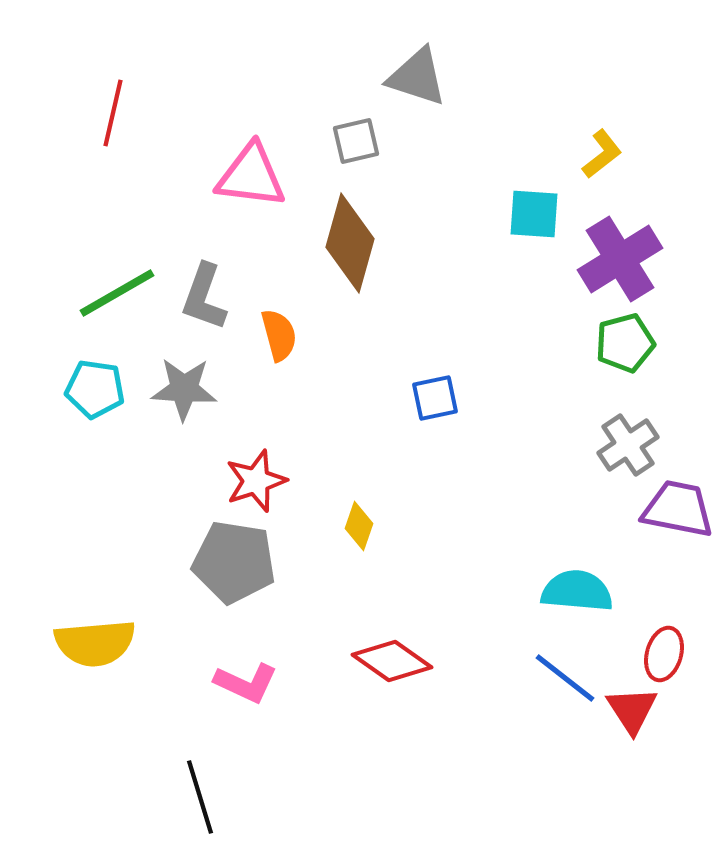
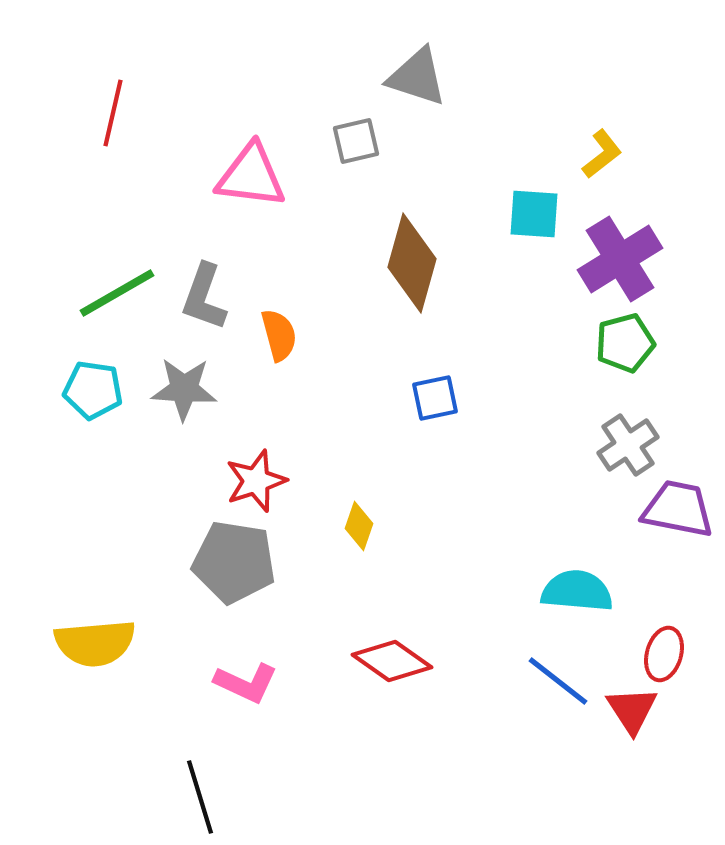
brown diamond: moved 62 px right, 20 px down
cyan pentagon: moved 2 px left, 1 px down
blue line: moved 7 px left, 3 px down
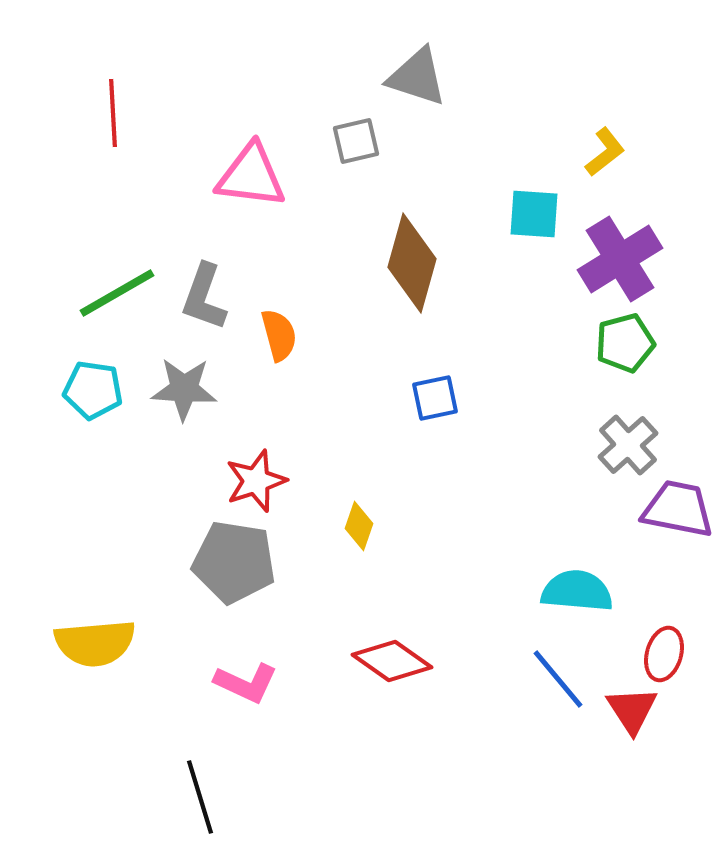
red line: rotated 16 degrees counterclockwise
yellow L-shape: moved 3 px right, 2 px up
gray cross: rotated 8 degrees counterclockwise
blue line: moved 2 px up; rotated 12 degrees clockwise
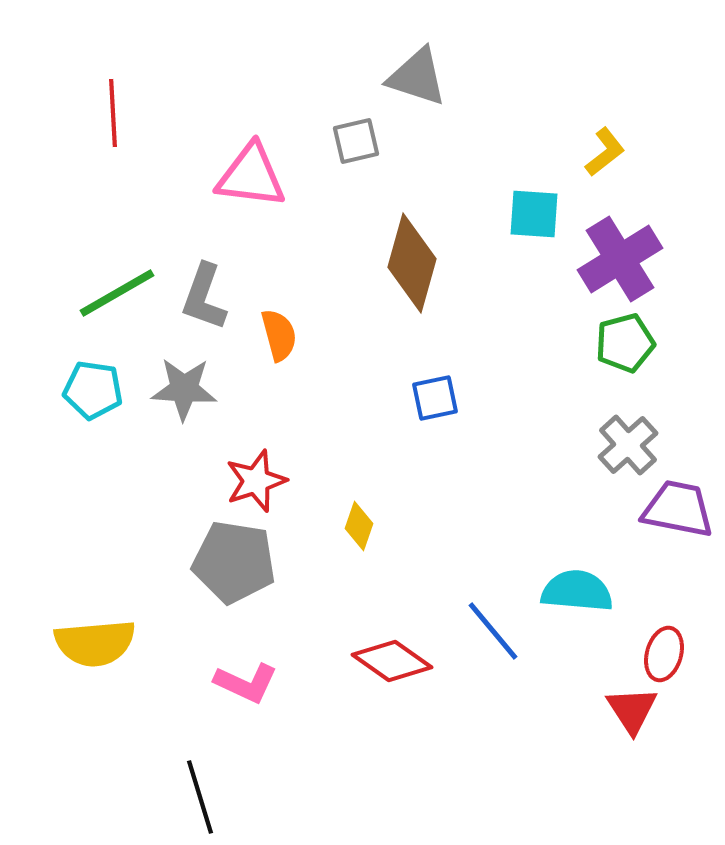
blue line: moved 65 px left, 48 px up
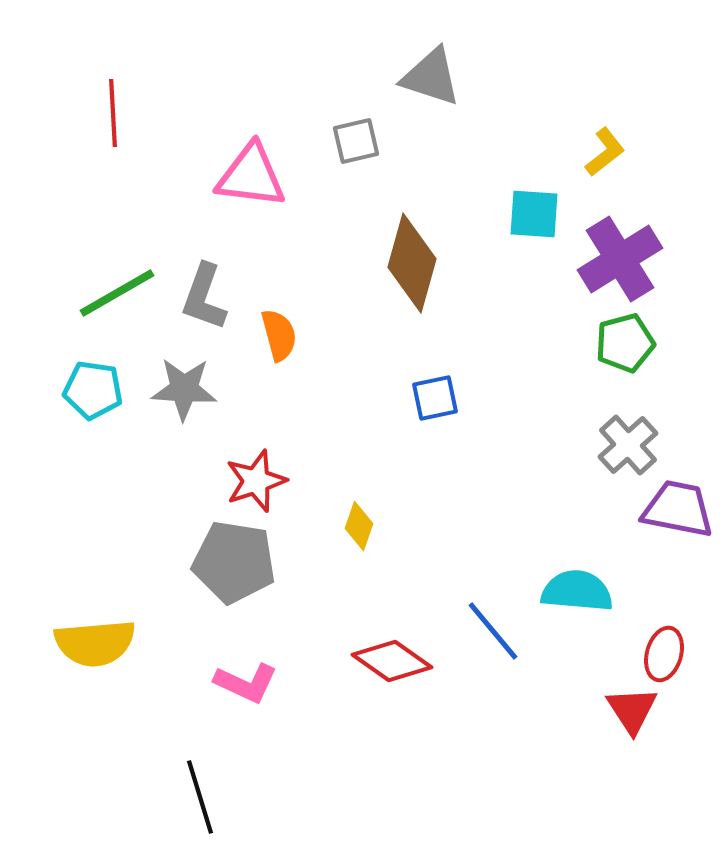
gray triangle: moved 14 px right
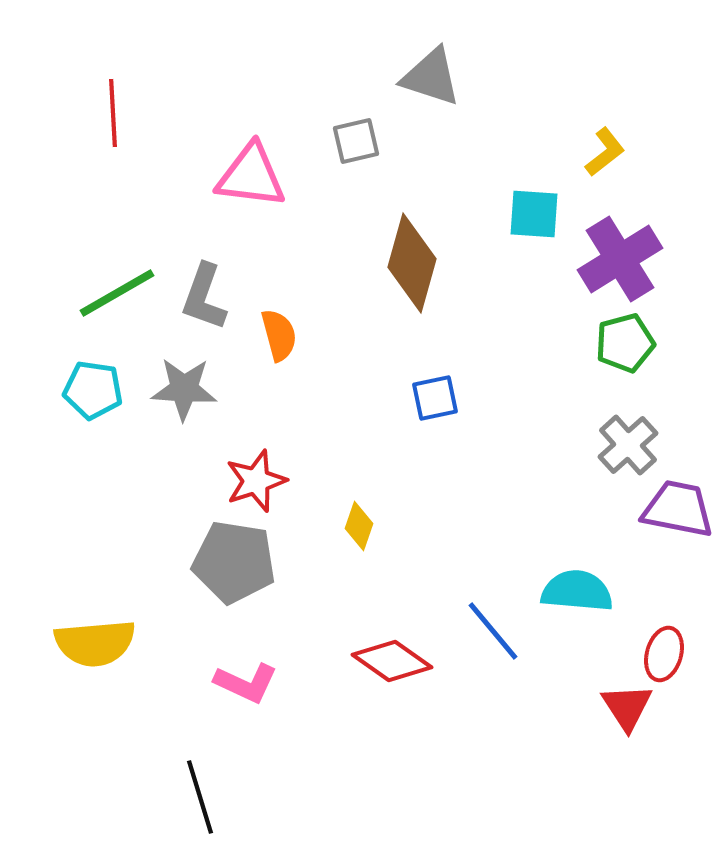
red triangle: moved 5 px left, 3 px up
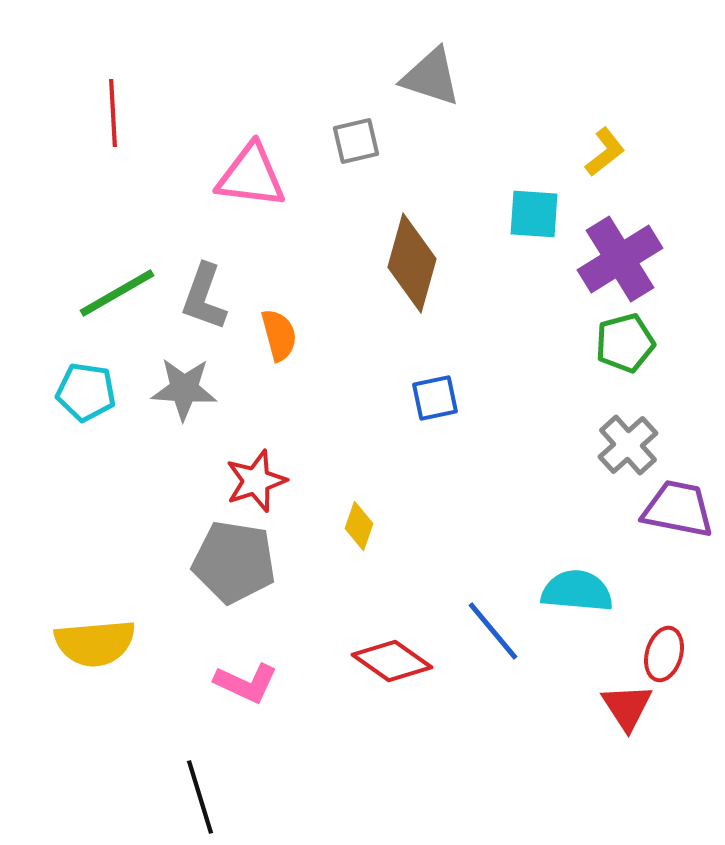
cyan pentagon: moved 7 px left, 2 px down
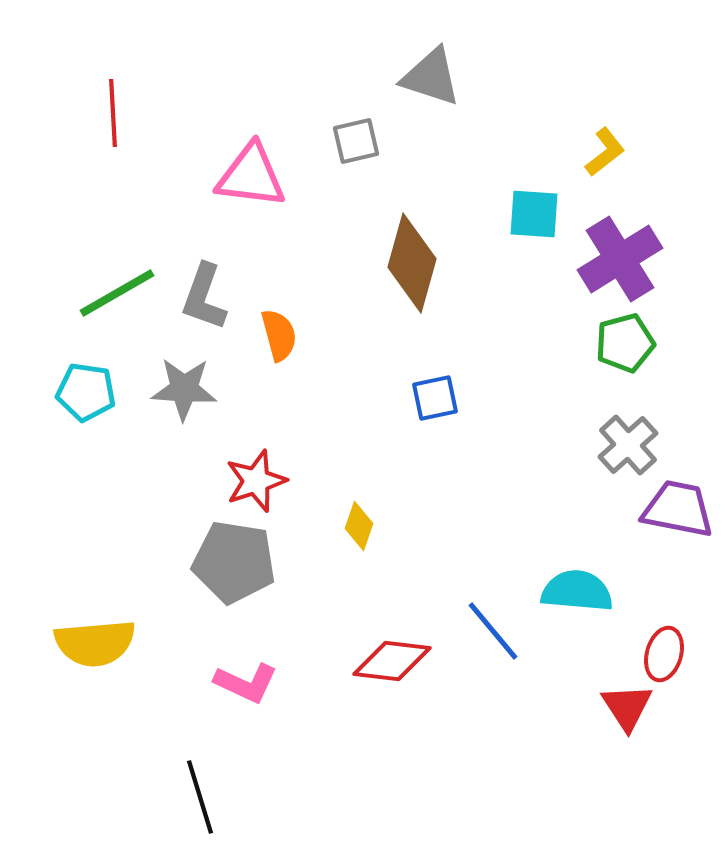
red diamond: rotated 28 degrees counterclockwise
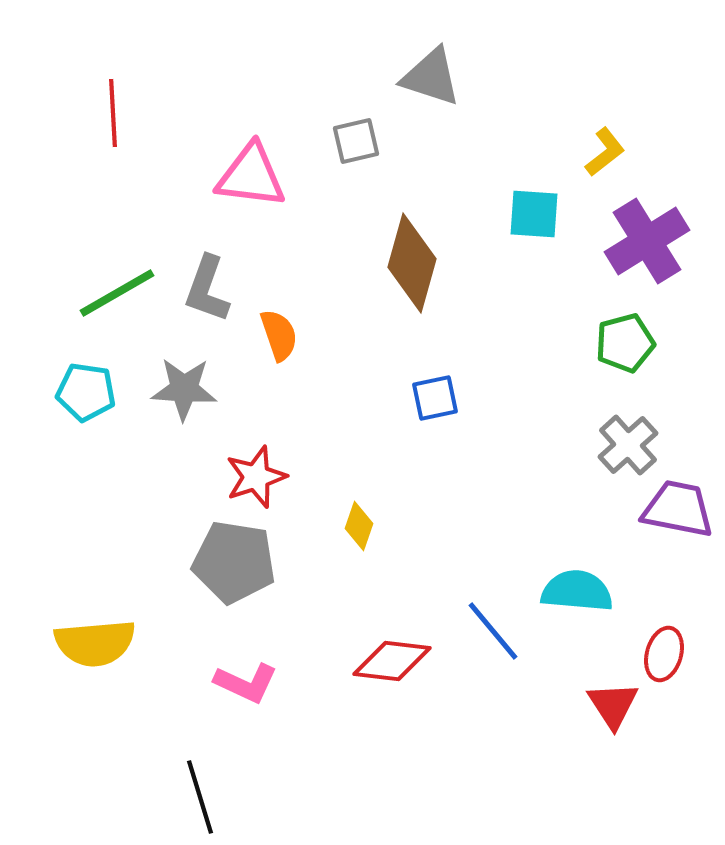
purple cross: moved 27 px right, 18 px up
gray L-shape: moved 3 px right, 8 px up
orange semicircle: rotated 4 degrees counterclockwise
red star: moved 4 px up
red triangle: moved 14 px left, 2 px up
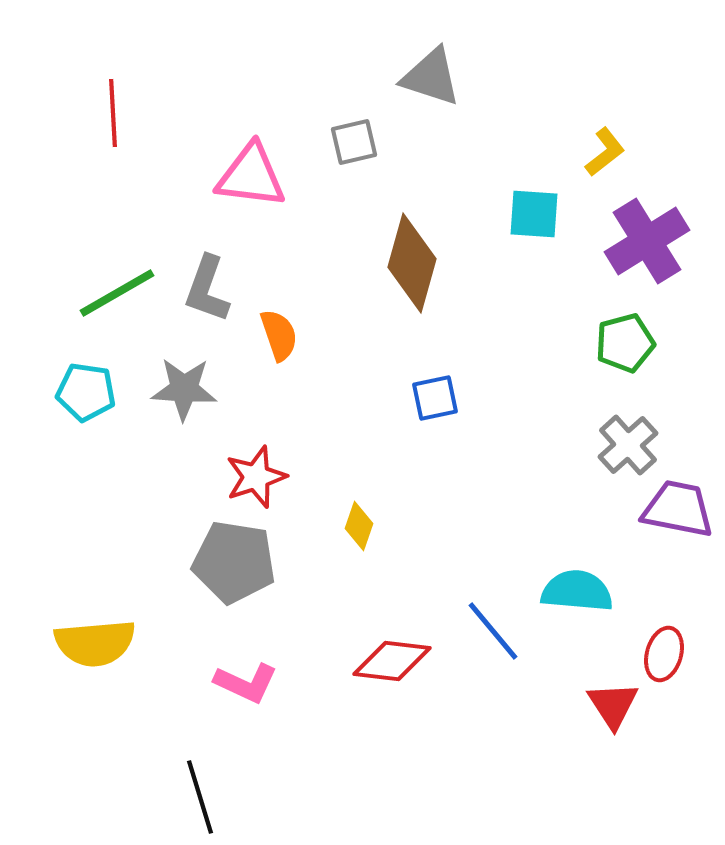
gray square: moved 2 px left, 1 px down
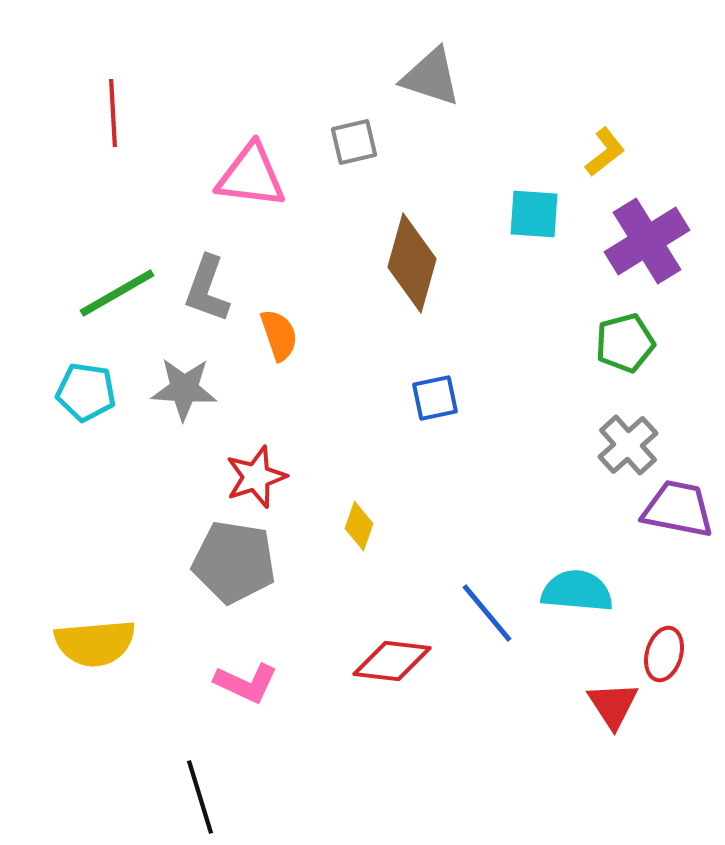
blue line: moved 6 px left, 18 px up
